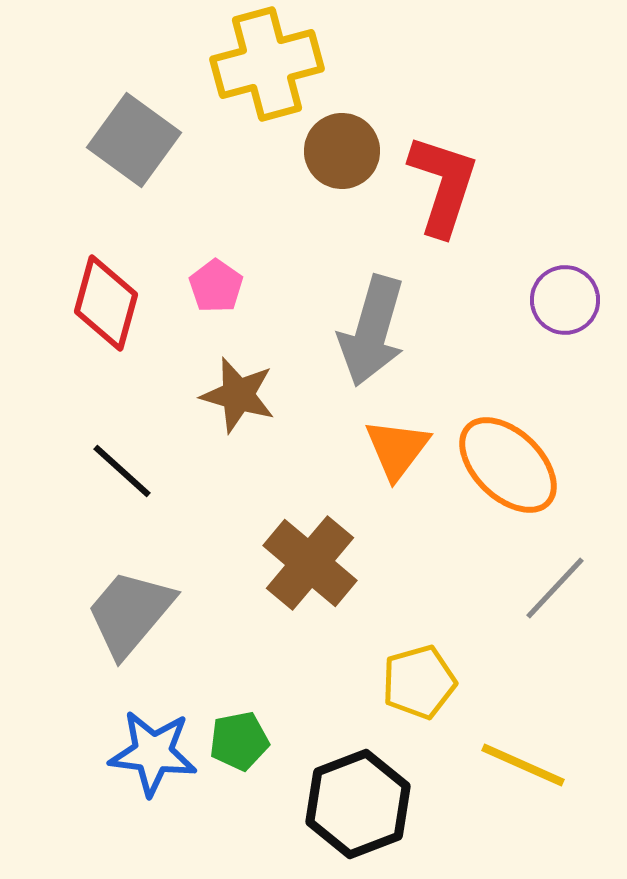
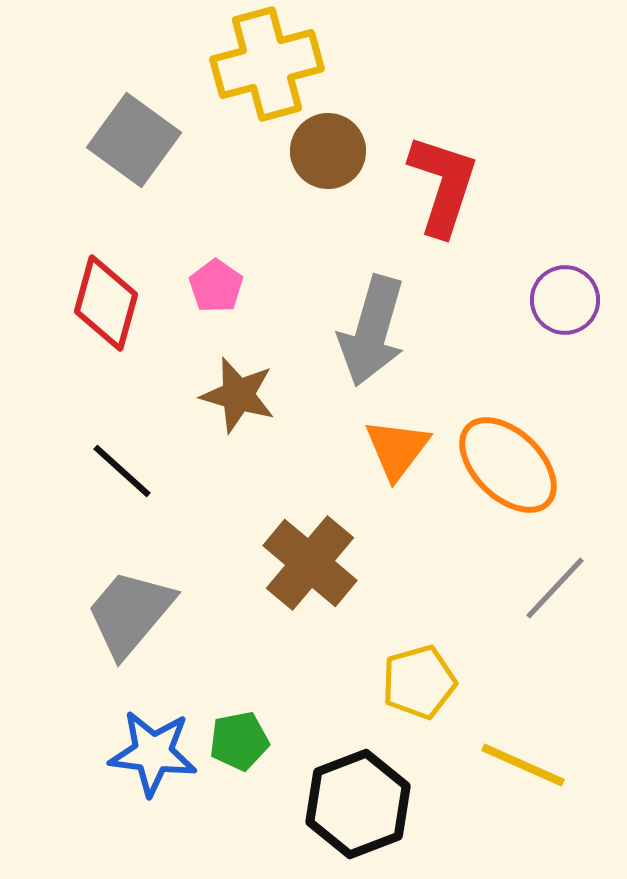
brown circle: moved 14 px left
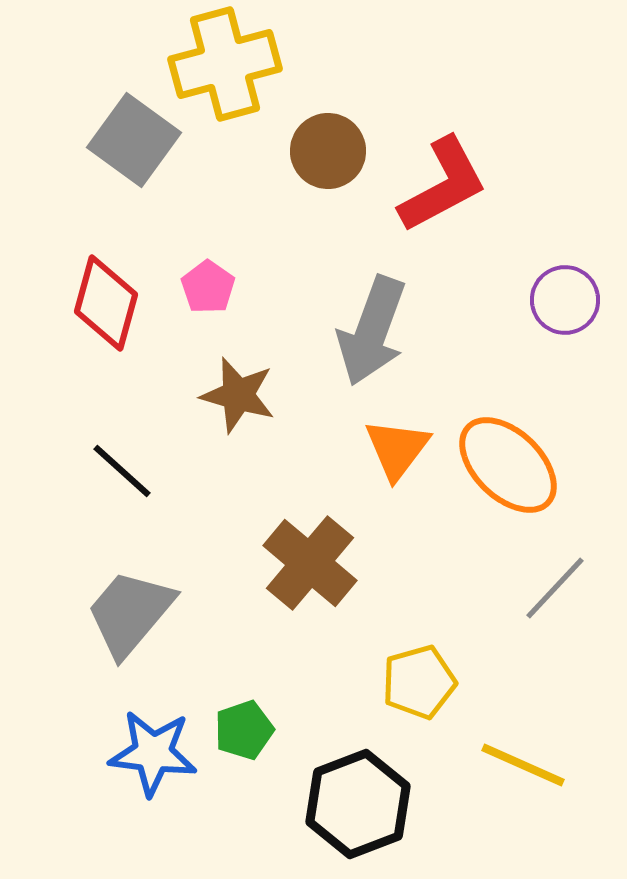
yellow cross: moved 42 px left
red L-shape: rotated 44 degrees clockwise
pink pentagon: moved 8 px left, 1 px down
gray arrow: rotated 4 degrees clockwise
green pentagon: moved 5 px right, 11 px up; rotated 8 degrees counterclockwise
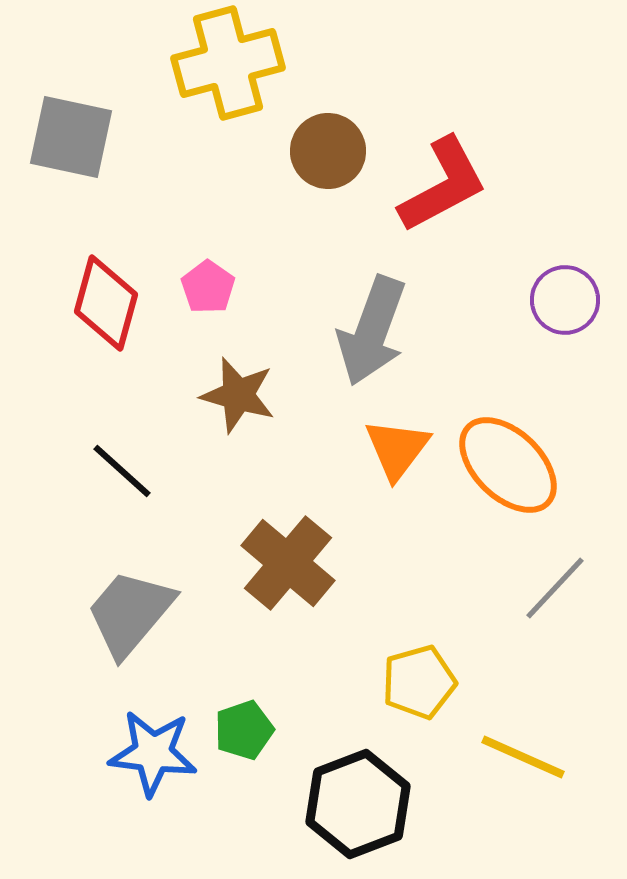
yellow cross: moved 3 px right, 1 px up
gray square: moved 63 px left, 3 px up; rotated 24 degrees counterclockwise
brown cross: moved 22 px left
yellow line: moved 8 px up
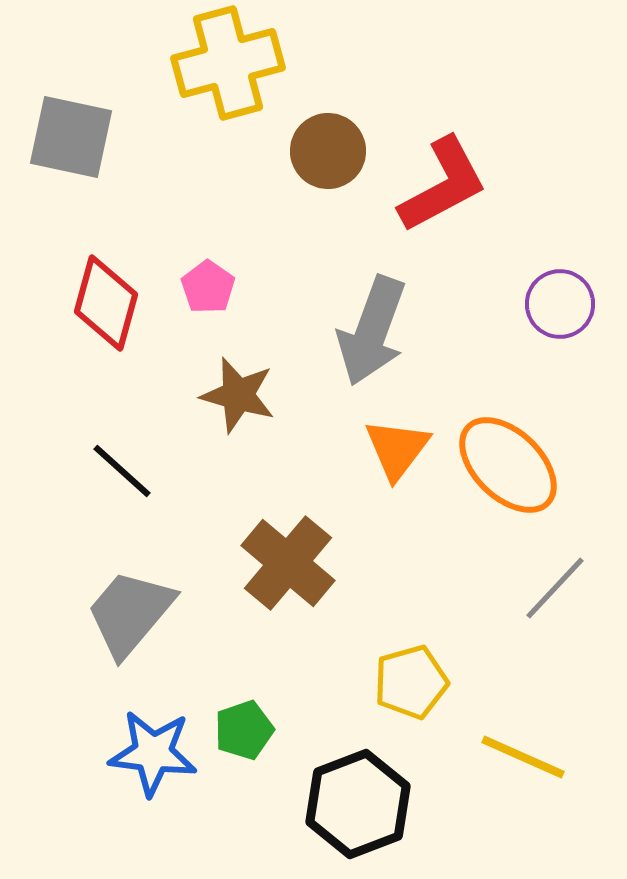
purple circle: moved 5 px left, 4 px down
yellow pentagon: moved 8 px left
